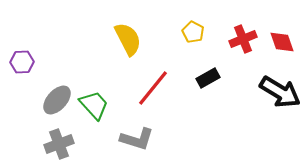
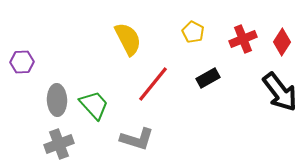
red diamond: rotated 52 degrees clockwise
red line: moved 4 px up
black arrow: rotated 21 degrees clockwise
gray ellipse: rotated 44 degrees counterclockwise
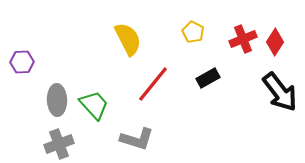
red diamond: moved 7 px left
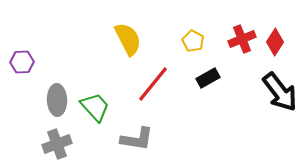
yellow pentagon: moved 9 px down
red cross: moved 1 px left
green trapezoid: moved 1 px right, 2 px down
gray L-shape: rotated 8 degrees counterclockwise
gray cross: moved 2 px left
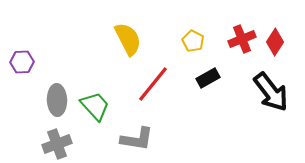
black arrow: moved 9 px left
green trapezoid: moved 1 px up
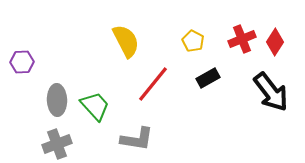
yellow semicircle: moved 2 px left, 2 px down
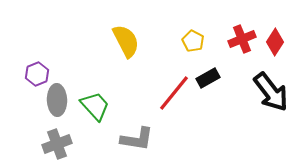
purple hexagon: moved 15 px right, 12 px down; rotated 20 degrees counterclockwise
red line: moved 21 px right, 9 px down
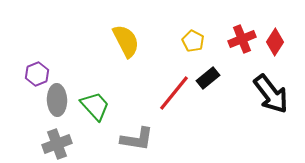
black rectangle: rotated 10 degrees counterclockwise
black arrow: moved 2 px down
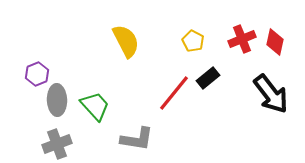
red diamond: rotated 20 degrees counterclockwise
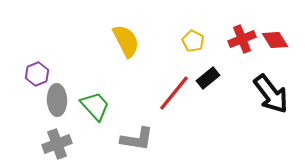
red diamond: moved 2 px up; rotated 44 degrees counterclockwise
